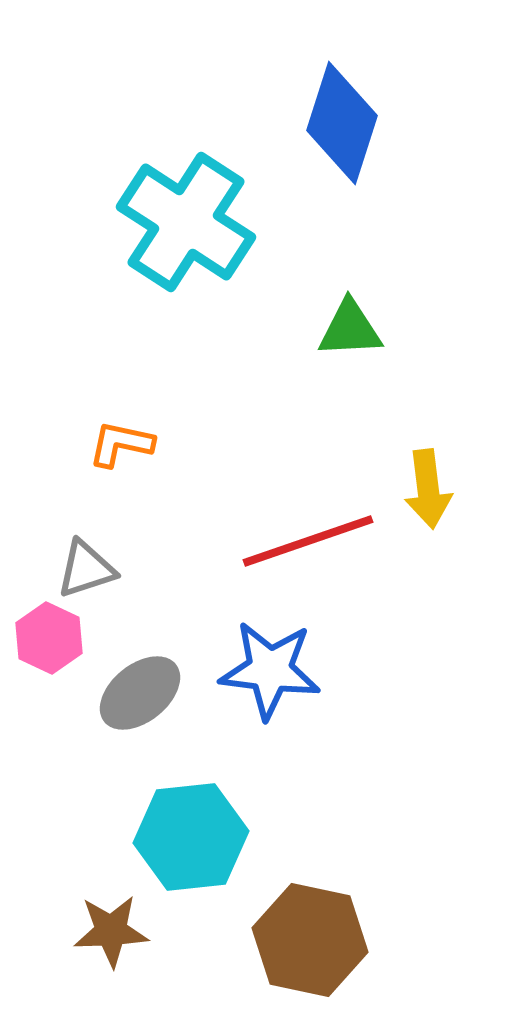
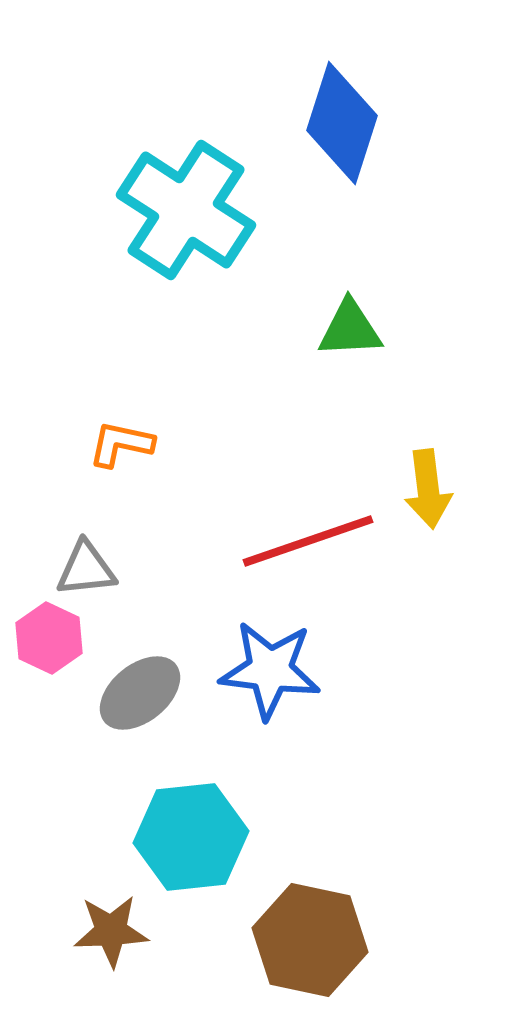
cyan cross: moved 12 px up
gray triangle: rotated 12 degrees clockwise
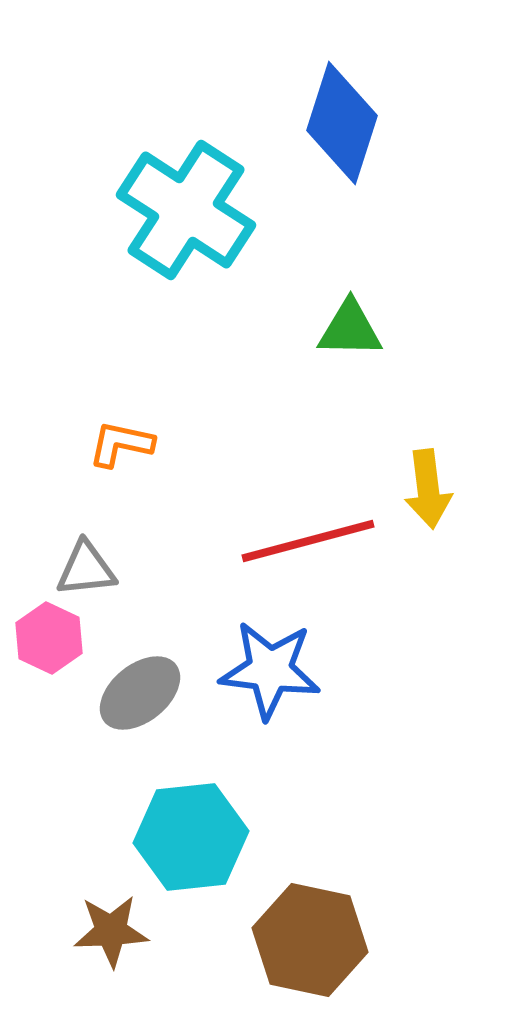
green triangle: rotated 4 degrees clockwise
red line: rotated 4 degrees clockwise
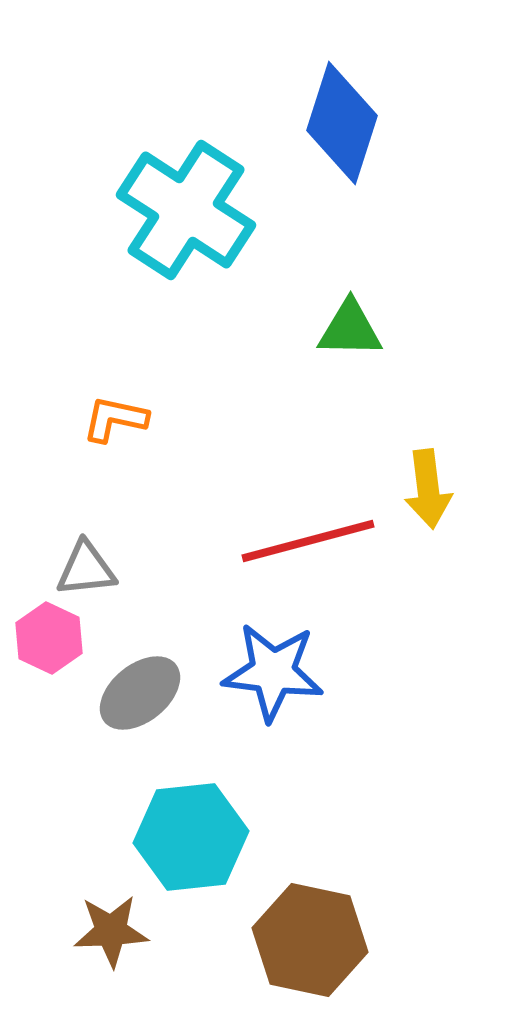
orange L-shape: moved 6 px left, 25 px up
blue star: moved 3 px right, 2 px down
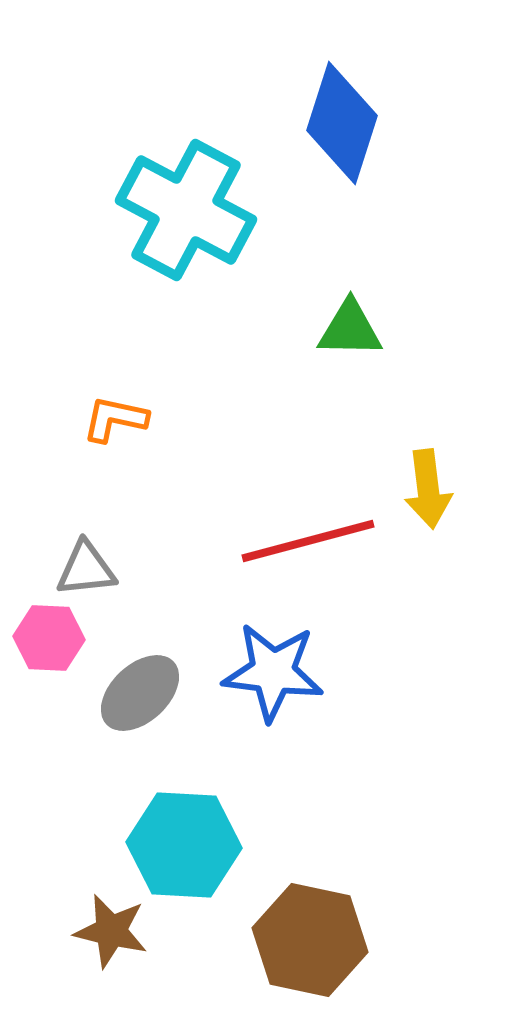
cyan cross: rotated 5 degrees counterclockwise
pink hexagon: rotated 22 degrees counterclockwise
gray ellipse: rotated 4 degrees counterclockwise
cyan hexagon: moved 7 px left, 8 px down; rotated 9 degrees clockwise
brown star: rotated 16 degrees clockwise
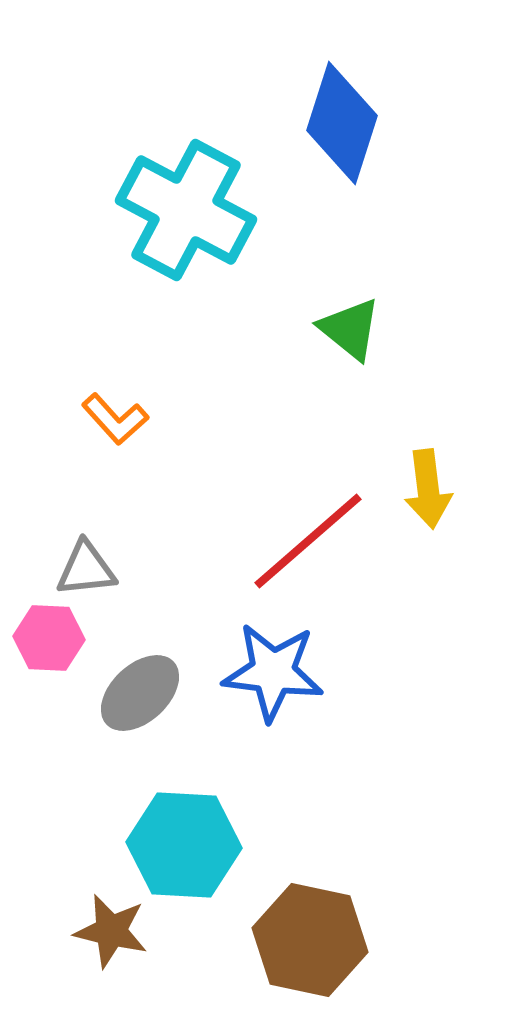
green triangle: rotated 38 degrees clockwise
orange L-shape: rotated 144 degrees counterclockwise
red line: rotated 26 degrees counterclockwise
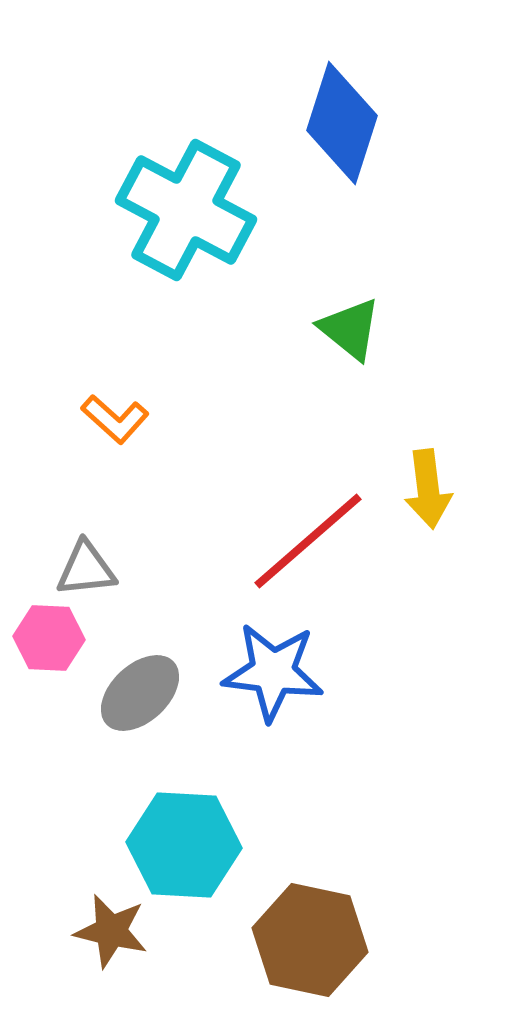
orange L-shape: rotated 6 degrees counterclockwise
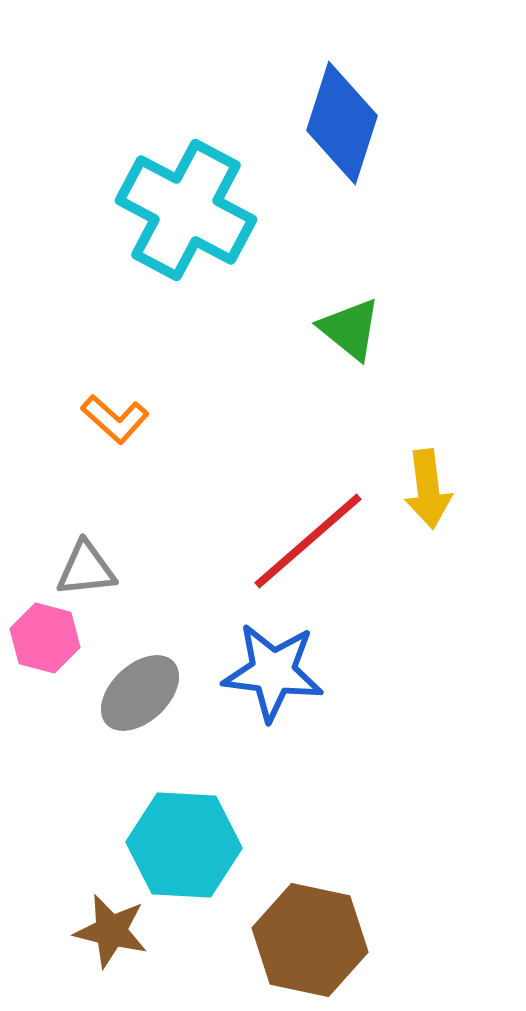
pink hexagon: moved 4 px left; rotated 12 degrees clockwise
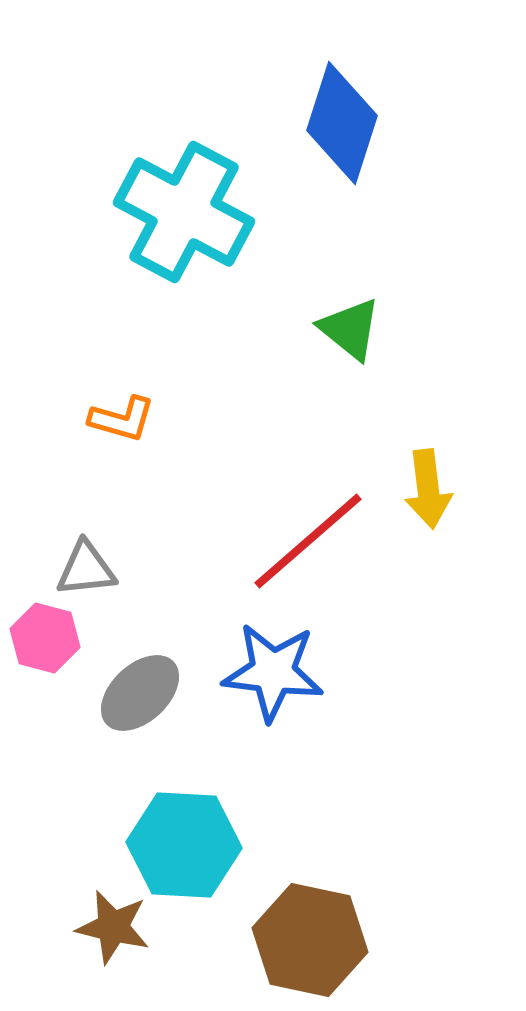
cyan cross: moved 2 px left, 2 px down
orange L-shape: moved 7 px right; rotated 26 degrees counterclockwise
brown star: moved 2 px right, 4 px up
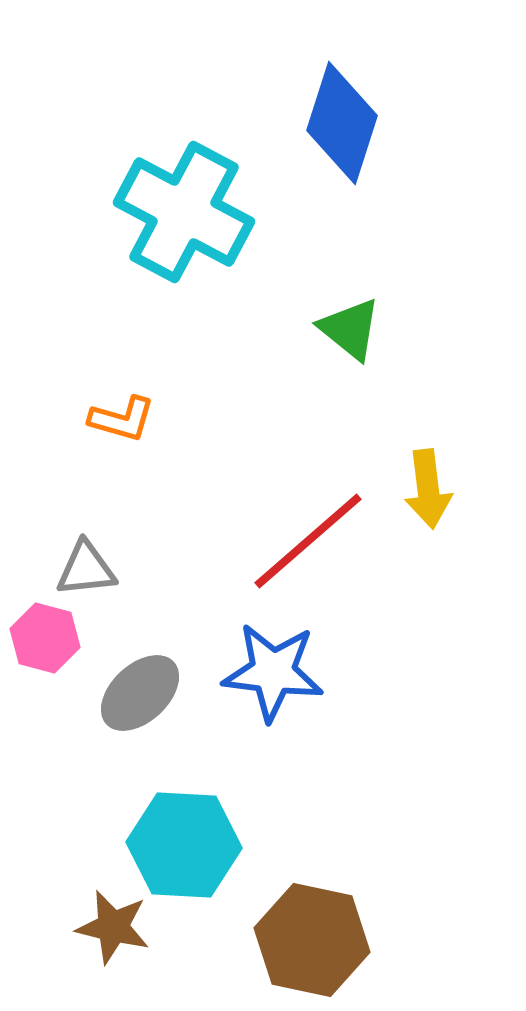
brown hexagon: moved 2 px right
